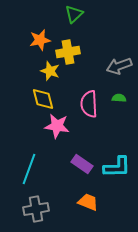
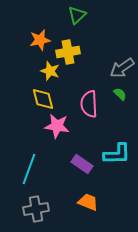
green triangle: moved 3 px right, 1 px down
gray arrow: moved 3 px right, 2 px down; rotated 15 degrees counterclockwise
green semicircle: moved 1 px right, 4 px up; rotated 40 degrees clockwise
cyan L-shape: moved 13 px up
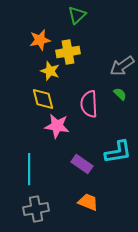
gray arrow: moved 2 px up
cyan L-shape: moved 1 px right, 2 px up; rotated 8 degrees counterclockwise
cyan line: rotated 20 degrees counterclockwise
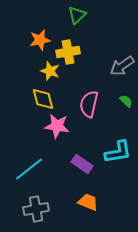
green semicircle: moved 6 px right, 7 px down
pink semicircle: rotated 16 degrees clockwise
cyan line: rotated 52 degrees clockwise
